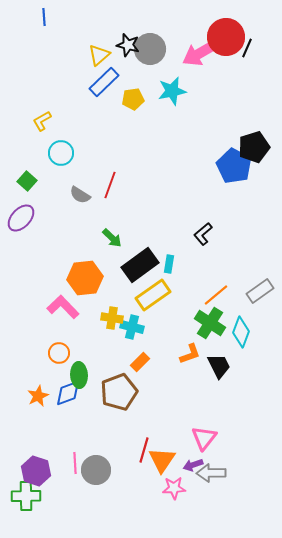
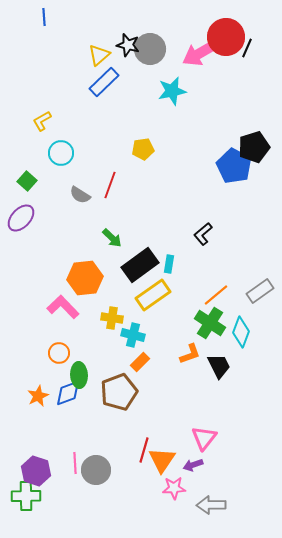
yellow pentagon at (133, 99): moved 10 px right, 50 px down
cyan cross at (132, 327): moved 1 px right, 8 px down
gray arrow at (211, 473): moved 32 px down
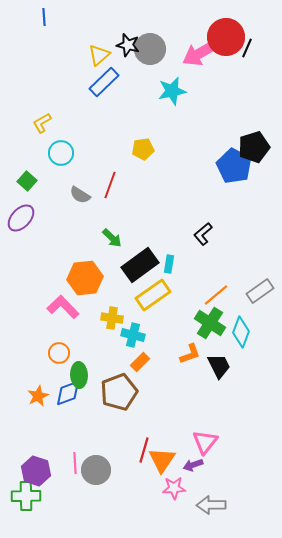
yellow L-shape at (42, 121): moved 2 px down
pink triangle at (204, 438): moved 1 px right, 4 px down
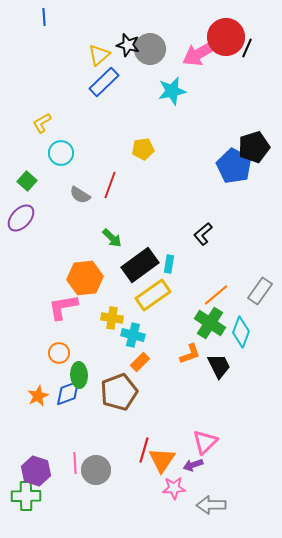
gray rectangle at (260, 291): rotated 20 degrees counterclockwise
pink L-shape at (63, 307): rotated 56 degrees counterclockwise
pink triangle at (205, 442): rotated 8 degrees clockwise
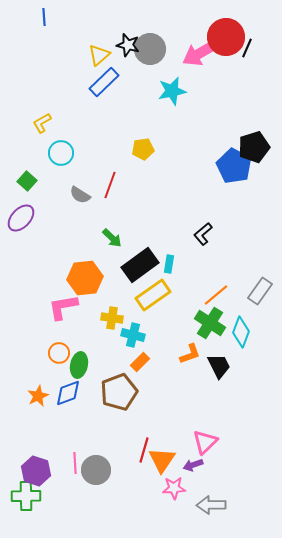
green ellipse at (79, 375): moved 10 px up; rotated 15 degrees clockwise
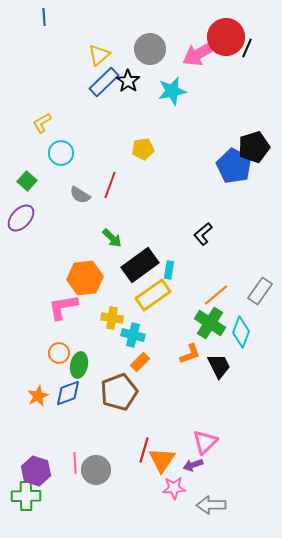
black star at (128, 45): moved 36 px down; rotated 20 degrees clockwise
cyan rectangle at (169, 264): moved 6 px down
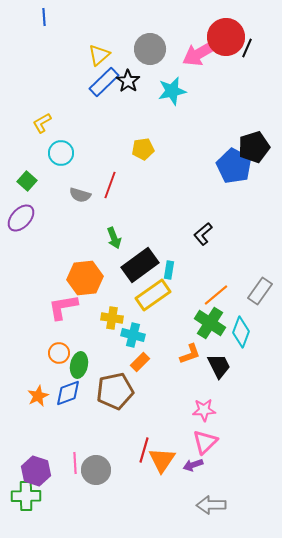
gray semicircle at (80, 195): rotated 15 degrees counterclockwise
green arrow at (112, 238): moved 2 px right; rotated 25 degrees clockwise
brown pentagon at (119, 392): moved 4 px left, 1 px up; rotated 9 degrees clockwise
pink star at (174, 488): moved 30 px right, 78 px up
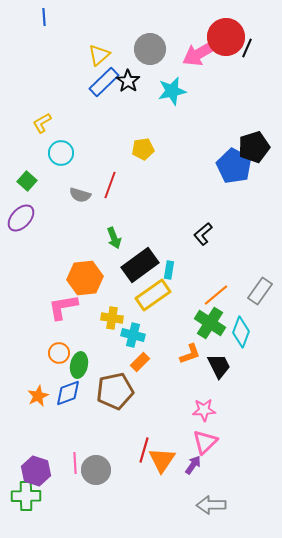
purple arrow at (193, 465): rotated 144 degrees clockwise
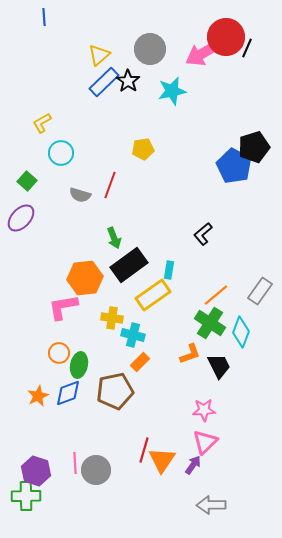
pink arrow at (200, 53): moved 3 px right
black rectangle at (140, 265): moved 11 px left
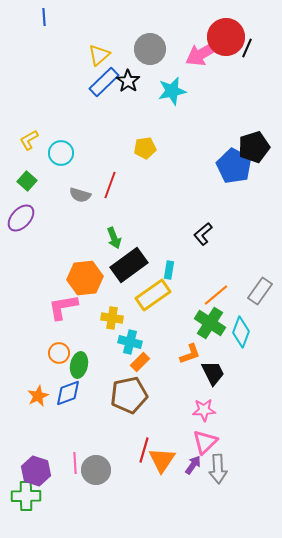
yellow L-shape at (42, 123): moved 13 px left, 17 px down
yellow pentagon at (143, 149): moved 2 px right, 1 px up
cyan cross at (133, 335): moved 3 px left, 7 px down
black trapezoid at (219, 366): moved 6 px left, 7 px down
brown pentagon at (115, 391): moved 14 px right, 4 px down
gray arrow at (211, 505): moved 7 px right, 36 px up; rotated 92 degrees counterclockwise
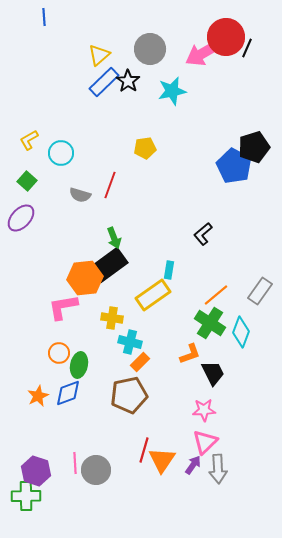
black rectangle at (129, 265): moved 20 px left
